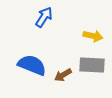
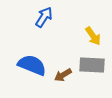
yellow arrow: rotated 42 degrees clockwise
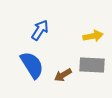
blue arrow: moved 4 px left, 13 px down
yellow arrow: rotated 66 degrees counterclockwise
blue semicircle: rotated 36 degrees clockwise
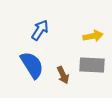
brown arrow: rotated 84 degrees counterclockwise
